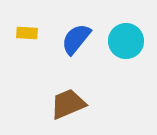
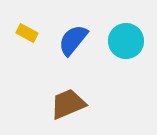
yellow rectangle: rotated 25 degrees clockwise
blue semicircle: moved 3 px left, 1 px down
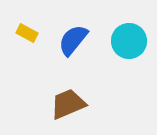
cyan circle: moved 3 px right
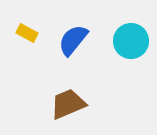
cyan circle: moved 2 px right
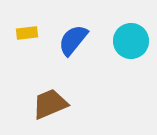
yellow rectangle: rotated 35 degrees counterclockwise
brown trapezoid: moved 18 px left
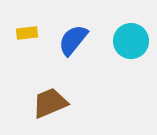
brown trapezoid: moved 1 px up
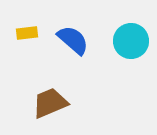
blue semicircle: rotated 92 degrees clockwise
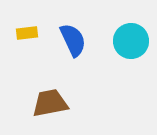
blue semicircle: rotated 24 degrees clockwise
brown trapezoid: rotated 12 degrees clockwise
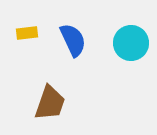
cyan circle: moved 2 px down
brown trapezoid: rotated 120 degrees clockwise
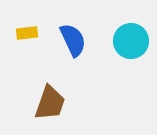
cyan circle: moved 2 px up
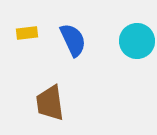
cyan circle: moved 6 px right
brown trapezoid: rotated 153 degrees clockwise
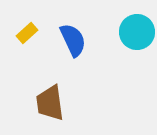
yellow rectangle: rotated 35 degrees counterclockwise
cyan circle: moved 9 px up
